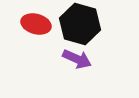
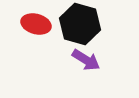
purple arrow: moved 9 px right, 1 px down; rotated 8 degrees clockwise
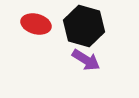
black hexagon: moved 4 px right, 2 px down
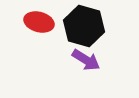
red ellipse: moved 3 px right, 2 px up
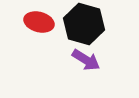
black hexagon: moved 2 px up
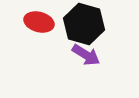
purple arrow: moved 5 px up
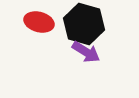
purple arrow: moved 3 px up
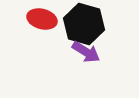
red ellipse: moved 3 px right, 3 px up
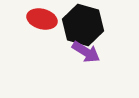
black hexagon: moved 1 px left, 1 px down
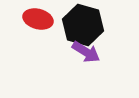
red ellipse: moved 4 px left
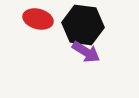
black hexagon: rotated 9 degrees counterclockwise
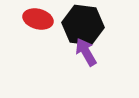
purple arrow: rotated 152 degrees counterclockwise
